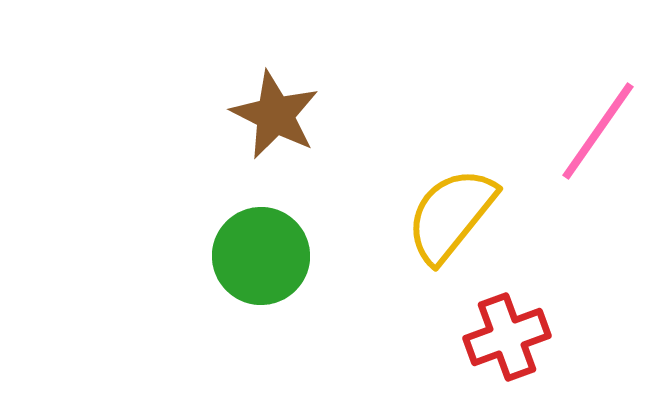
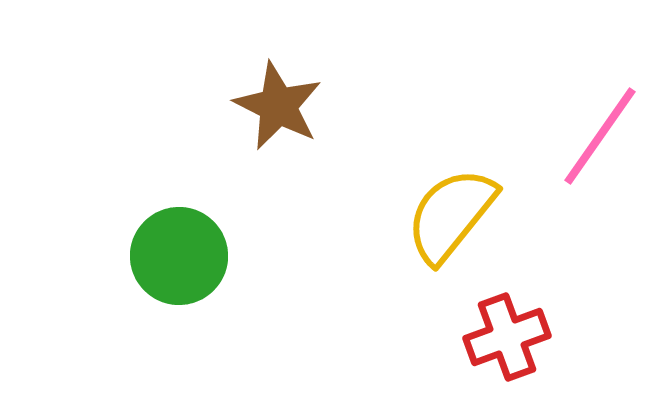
brown star: moved 3 px right, 9 px up
pink line: moved 2 px right, 5 px down
green circle: moved 82 px left
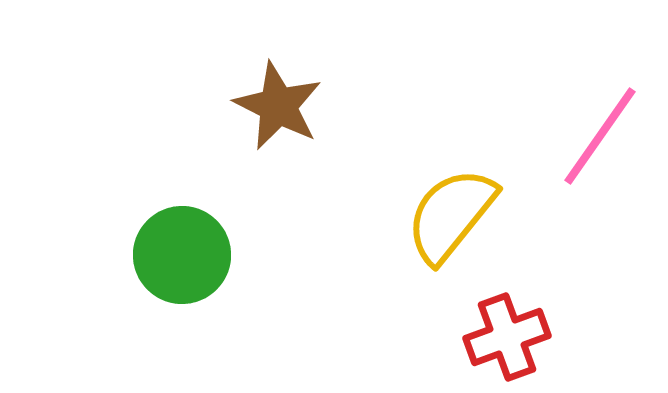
green circle: moved 3 px right, 1 px up
